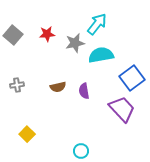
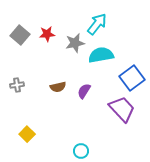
gray square: moved 7 px right
purple semicircle: rotated 42 degrees clockwise
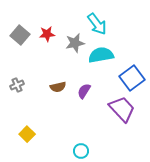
cyan arrow: rotated 105 degrees clockwise
gray cross: rotated 16 degrees counterclockwise
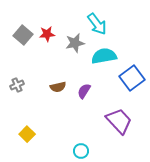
gray square: moved 3 px right
cyan semicircle: moved 3 px right, 1 px down
purple trapezoid: moved 3 px left, 12 px down
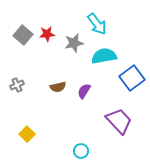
gray star: moved 1 px left
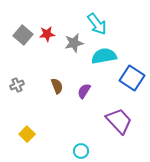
blue square: rotated 20 degrees counterclockwise
brown semicircle: moved 1 px left, 1 px up; rotated 98 degrees counterclockwise
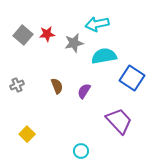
cyan arrow: rotated 115 degrees clockwise
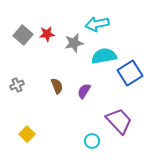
blue square: moved 2 px left, 5 px up; rotated 25 degrees clockwise
cyan circle: moved 11 px right, 10 px up
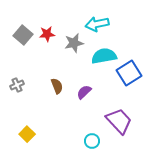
blue square: moved 1 px left
purple semicircle: moved 1 px down; rotated 14 degrees clockwise
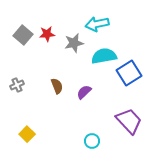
purple trapezoid: moved 10 px right
